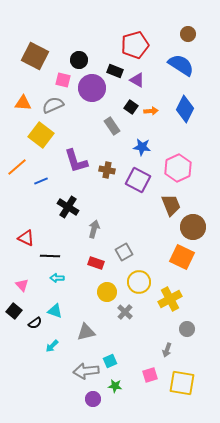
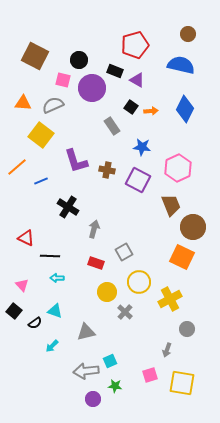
blue semicircle at (181, 65): rotated 20 degrees counterclockwise
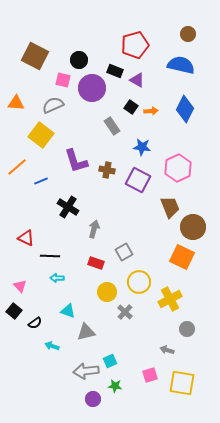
orange triangle at (23, 103): moved 7 px left
brown trapezoid at (171, 205): moved 1 px left, 2 px down
pink triangle at (22, 285): moved 2 px left, 1 px down
cyan triangle at (55, 311): moved 13 px right
cyan arrow at (52, 346): rotated 64 degrees clockwise
gray arrow at (167, 350): rotated 88 degrees clockwise
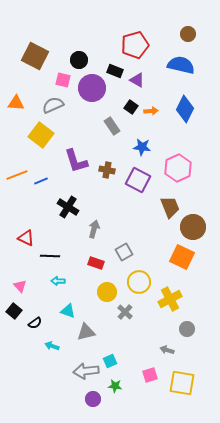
orange line at (17, 167): moved 8 px down; rotated 20 degrees clockwise
cyan arrow at (57, 278): moved 1 px right, 3 px down
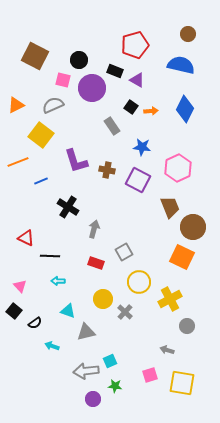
orange triangle at (16, 103): moved 2 px down; rotated 30 degrees counterclockwise
orange line at (17, 175): moved 1 px right, 13 px up
yellow circle at (107, 292): moved 4 px left, 7 px down
gray circle at (187, 329): moved 3 px up
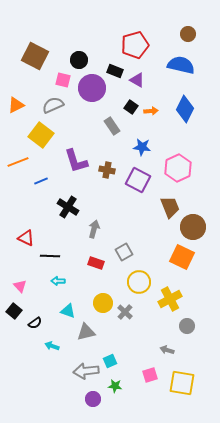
yellow circle at (103, 299): moved 4 px down
